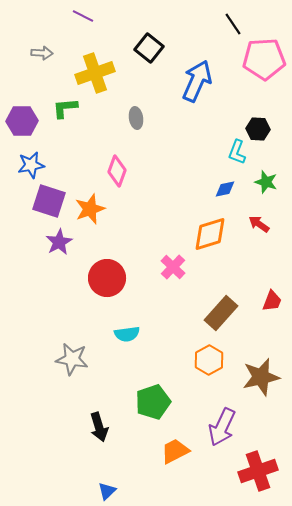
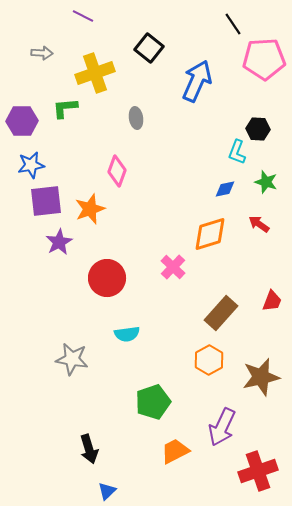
purple square: moved 3 px left; rotated 24 degrees counterclockwise
black arrow: moved 10 px left, 22 px down
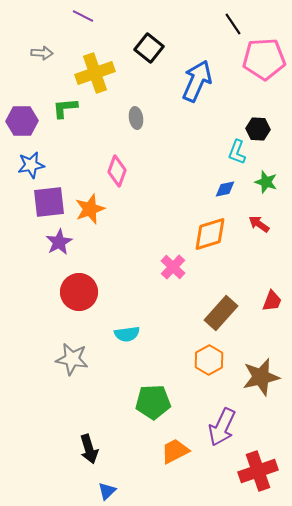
purple square: moved 3 px right, 1 px down
red circle: moved 28 px left, 14 px down
green pentagon: rotated 16 degrees clockwise
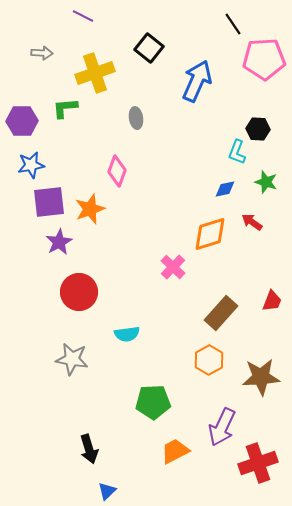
red arrow: moved 7 px left, 2 px up
brown star: rotated 9 degrees clockwise
red cross: moved 8 px up
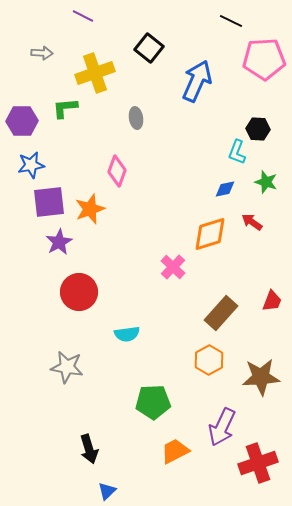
black line: moved 2 px left, 3 px up; rotated 30 degrees counterclockwise
gray star: moved 5 px left, 8 px down
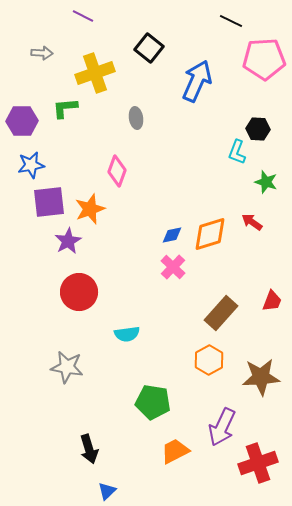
blue diamond: moved 53 px left, 46 px down
purple star: moved 9 px right, 1 px up
green pentagon: rotated 12 degrees clockwise
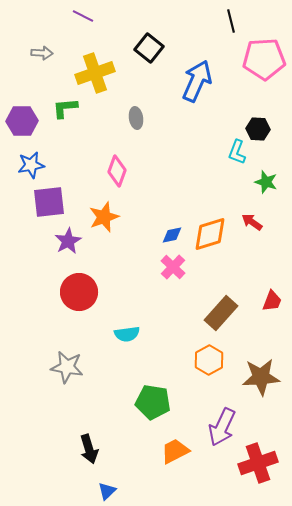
black line: rotated 50 degrees clockwise
orange star: moved 14 px right, 8 px down
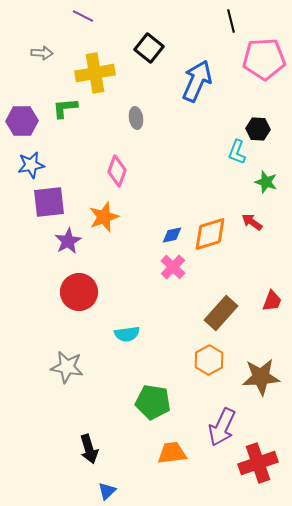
yellow cross: rotated 9 degrees clockwise
orange trapezoid: moved 3 px left, 2 px down; rotated 20 degrees clockwise
